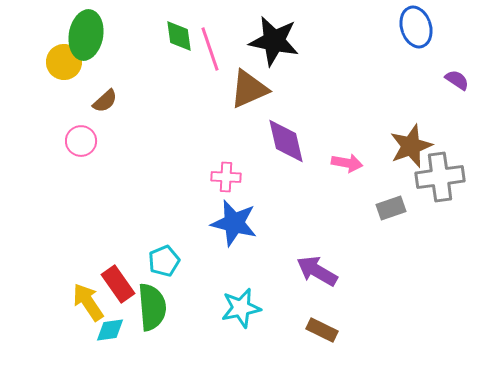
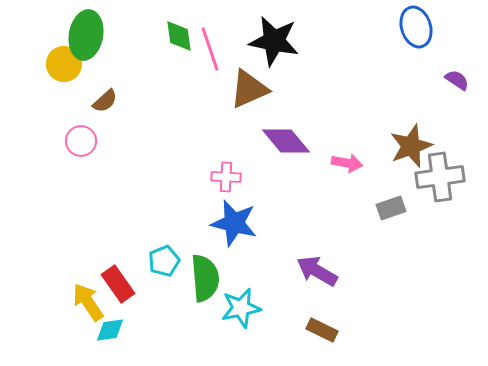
yellow circle: moved 2 px down
purple diamond: rotated 27 degrees counterclockwise
green semicircle: moved 53 px right, 29 px up
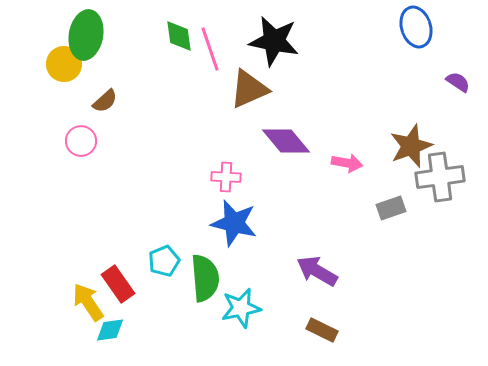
purple semicircle: moved 1 px right, 2 px down
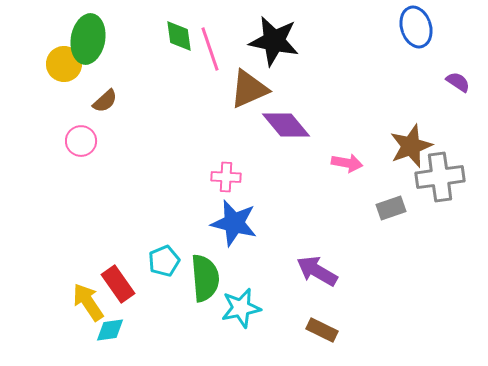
green ellipse: moved 2 px right, 4 px down
purple diamond: moved 16 px up
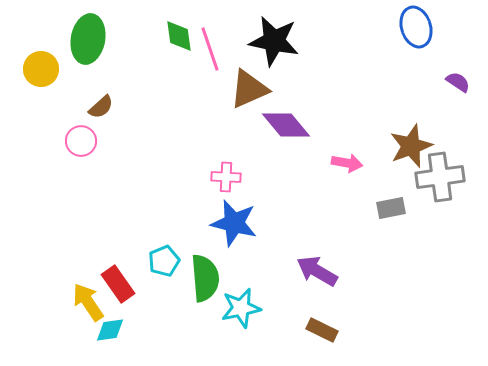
yellow circle: moved 23 px left, 5 px down
brown semicircle: moved 4 px left, 6 px down
gray rectangle: rotated 8 degrees clockwise
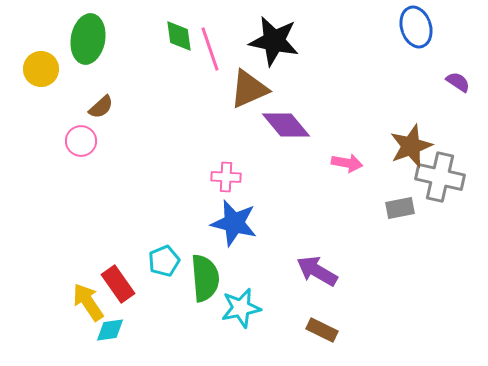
gray cross: rotated 21 degrees clockwise
gray rectangle: moved 9 px right
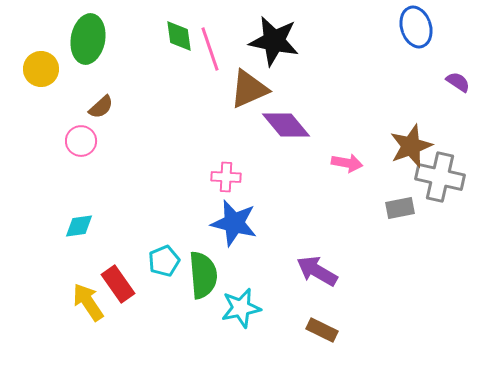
green semicircle: moved 2 px left, 3 px up
cyan diamond: moved 31 px left, 104 px up
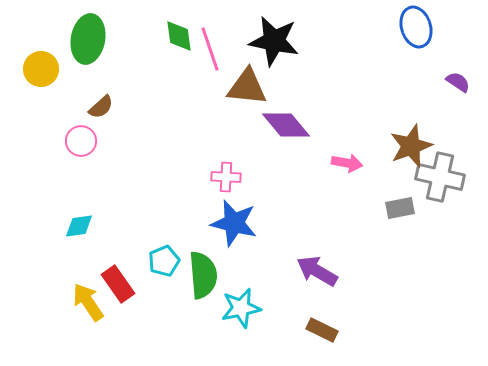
brown triangle: moved 2 px left, 2 px up; rotated 30 degrees clockwise
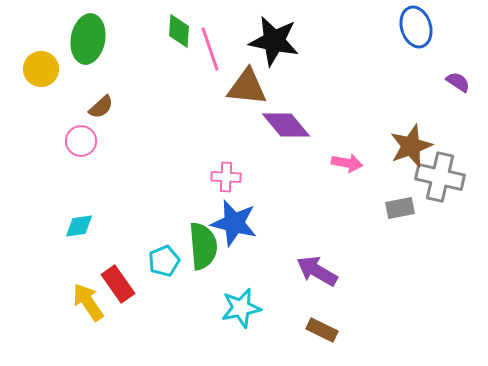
green diamond: moved 5 px up; rotated 12 degrees clockwise
green semicircle: moved 29 px up
